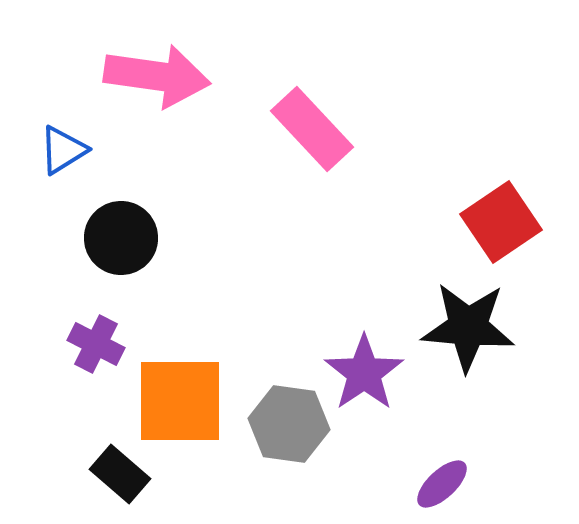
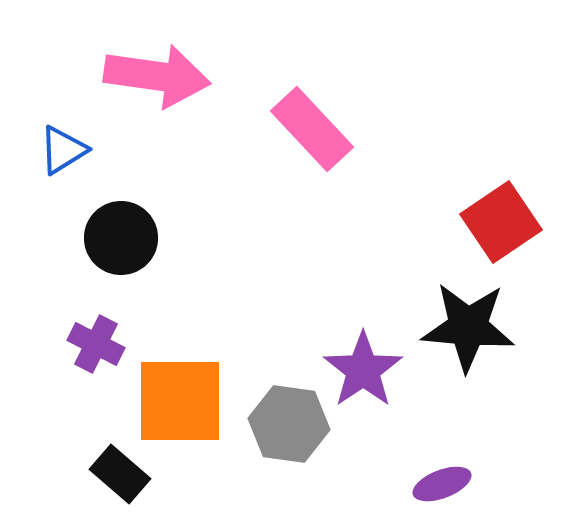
purple star: moved 1 px left, 3 px up
purple ellipse: rotated 22 degrees clockwise
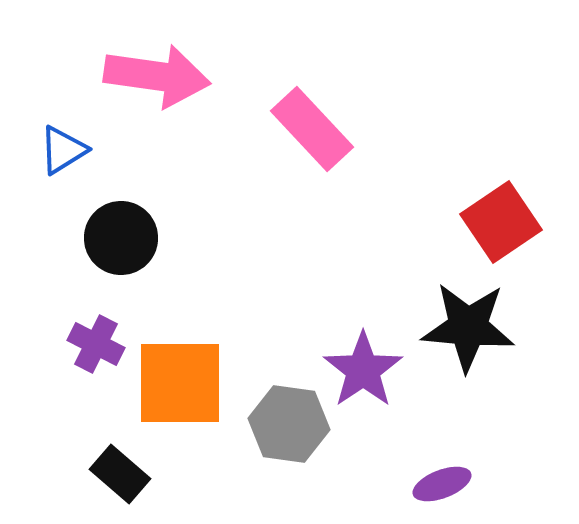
orange square: moved 18 px up
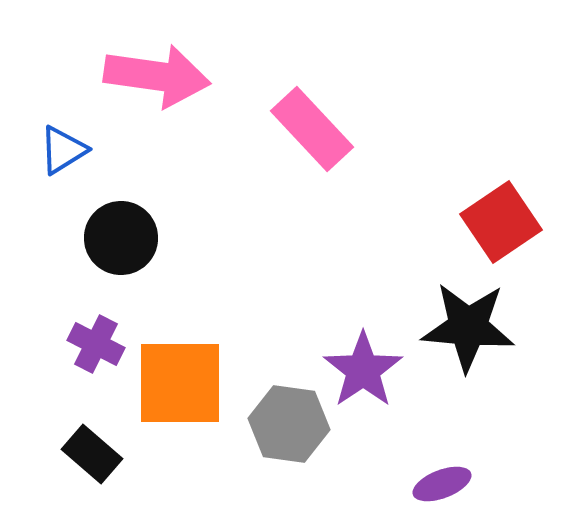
black rectangle: moved 28 px left, 20 px up
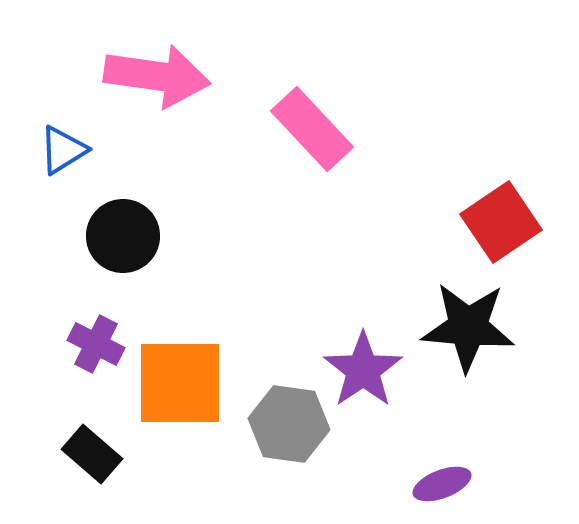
black circle: moved 2 px right, 2 px up
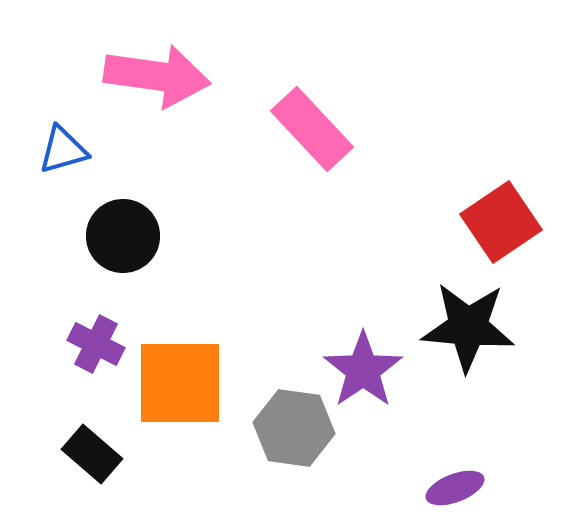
blue triangle: rotated 16 degrees clockwise
gray hexagon: moved 5 px right, 4 px down
purple ellipse: moved 13 px right, 4 px down
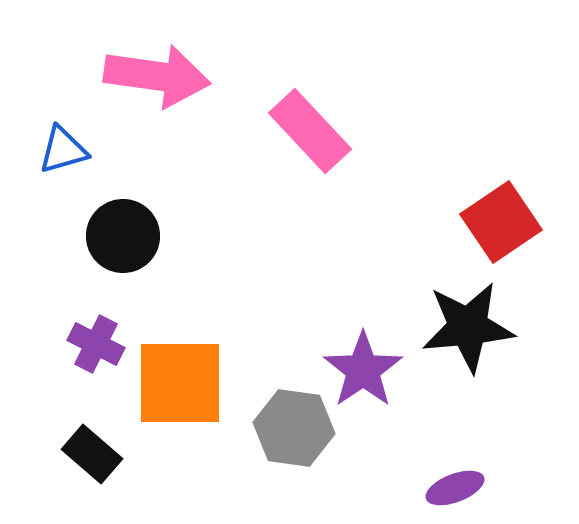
pink rectangle: moved 2 px left, 2 px down
black star: rotated 10 degrees counterclockwise
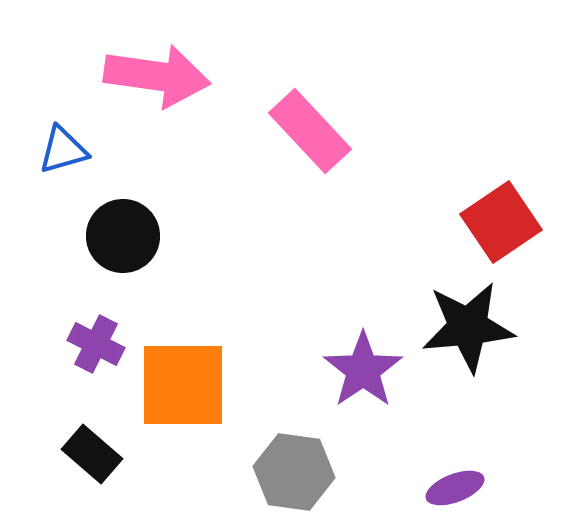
orange square: moved 3 px right, 2 px down
gray hexagon: moved 44 px down
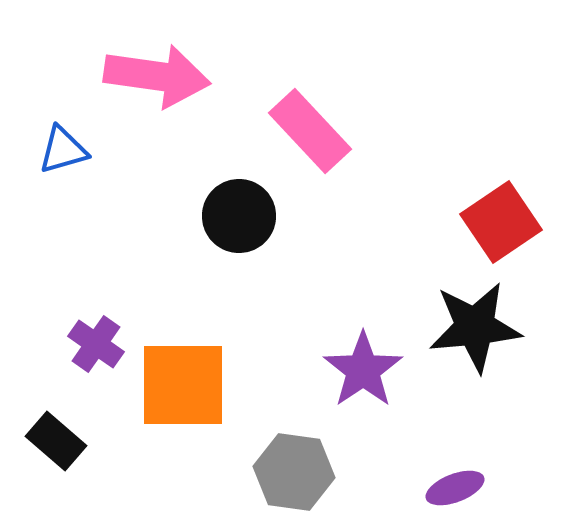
black circle: moved 116 px right, 20 px up
black star: moved 7 px right
purple cross: rotated 8 degrees clockwise
black rectangle: moved 36 px left, 13 px up
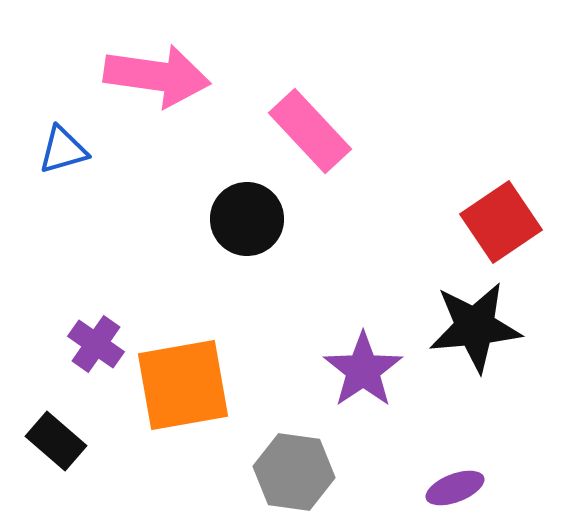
black circle: moved 8 px right, 3 px down
orange square: rotated 10 degrees counterclockwise
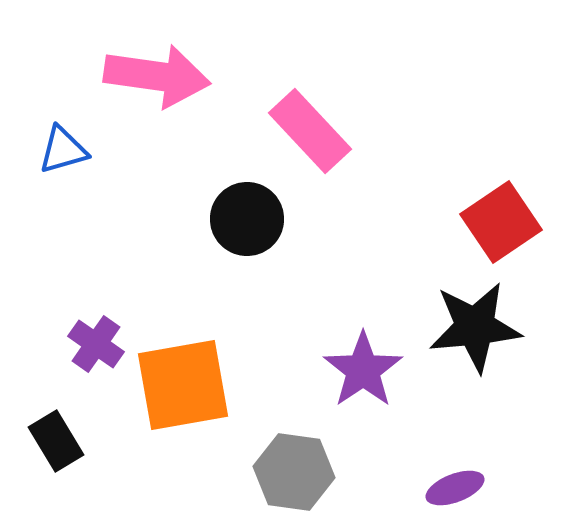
black rectangle: rotated 18 degrees clockwise
